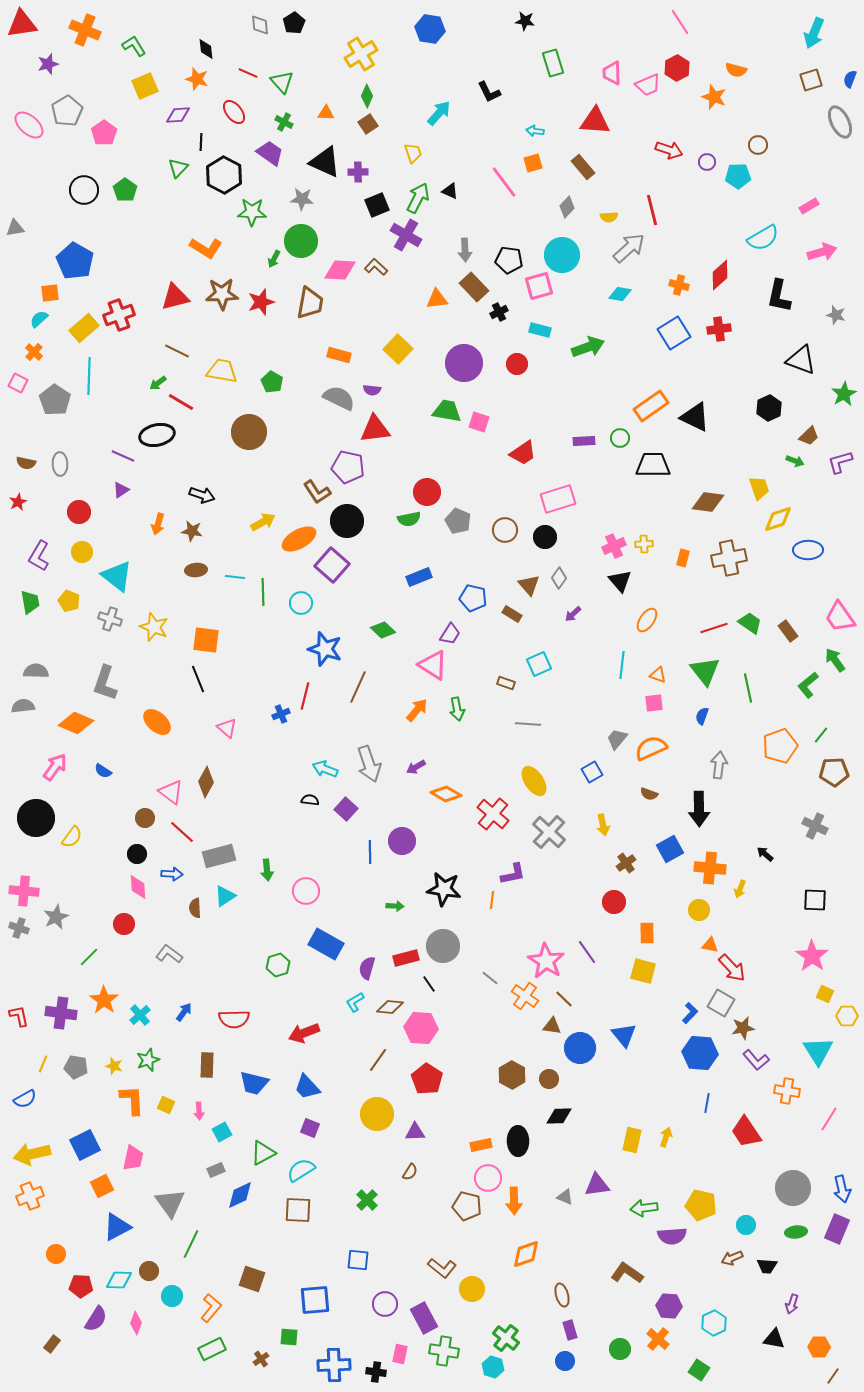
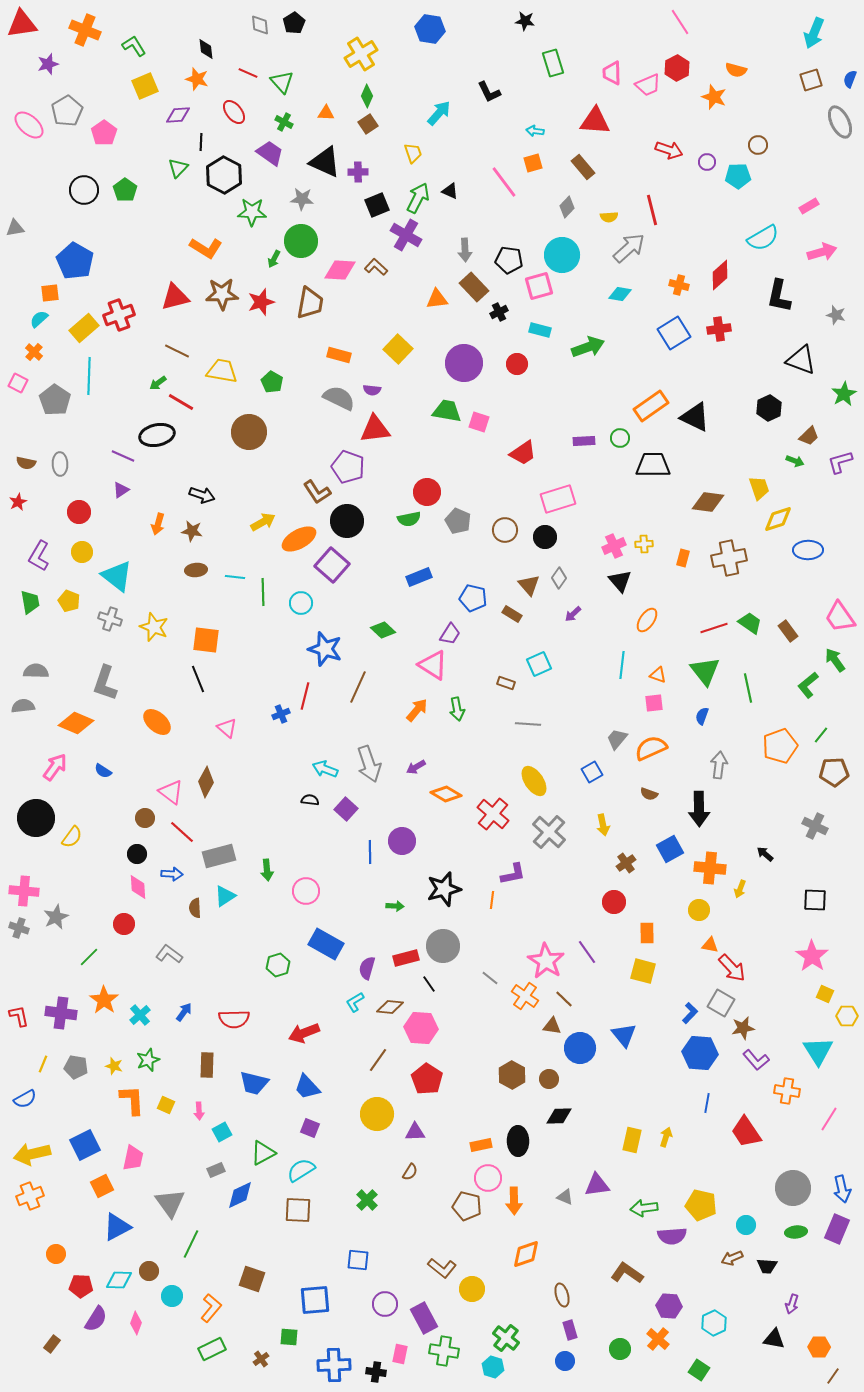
purple pentagon at (348, 467): rotated 8 degrees clockwise
black star at (444, 889): rotated 24 degrees counterclockwise
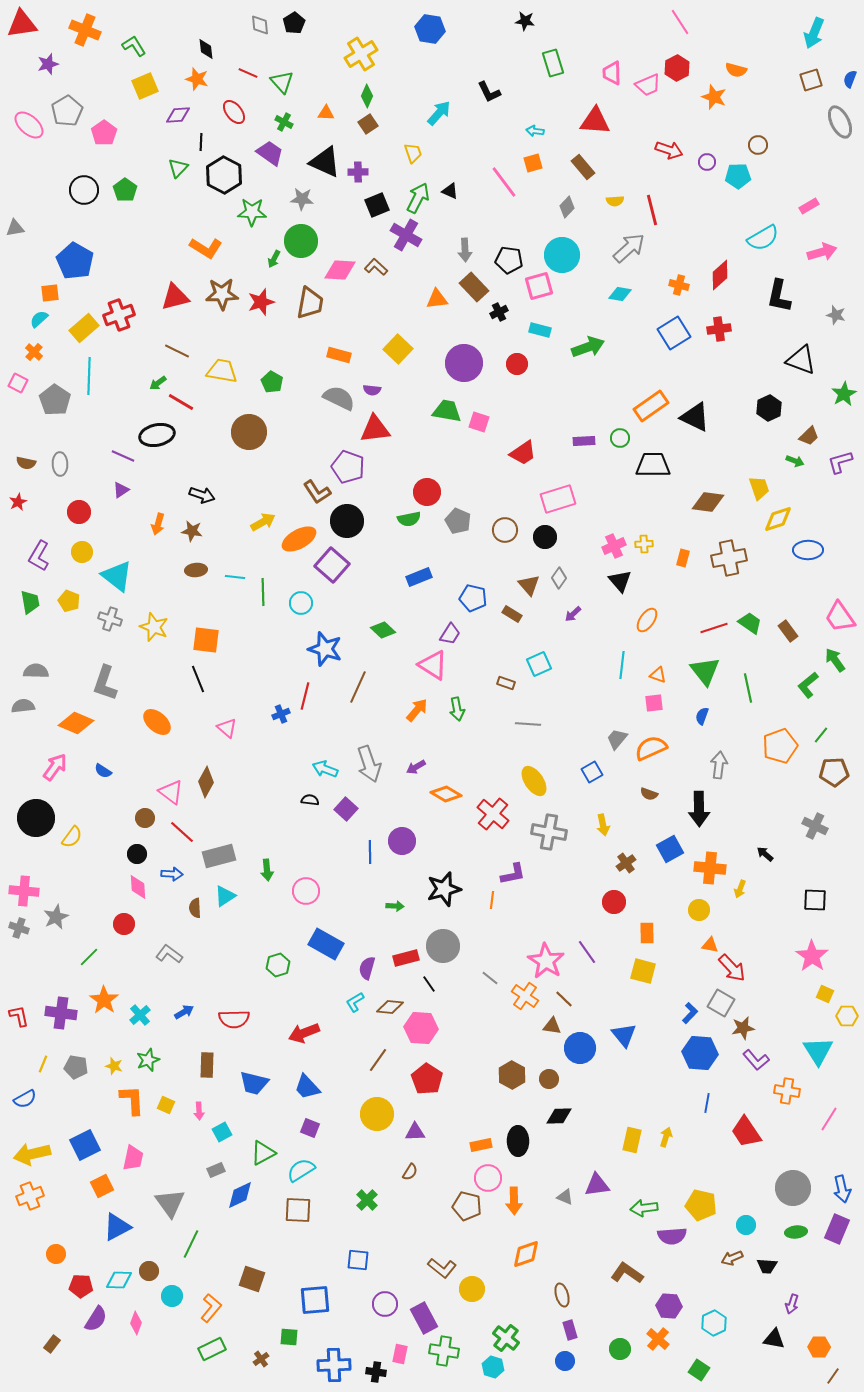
yellow semicircle at (609, 217): moved 6 px right, 16 px up
gray cross at (549, 832): rotated 32 degrees counterclockwise
blue arrow at (184, 1012): rotated 24 degrees clockwise
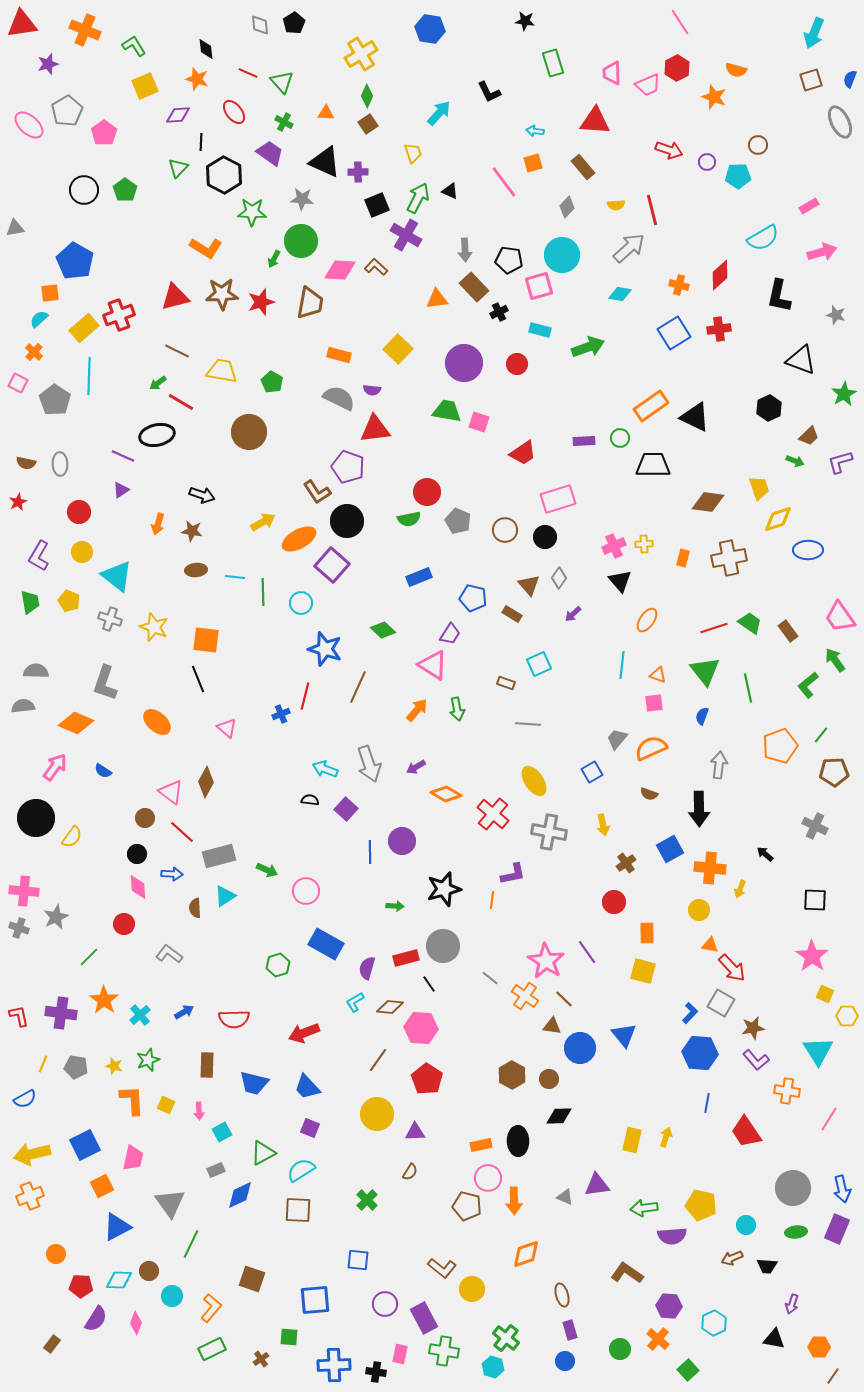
yellow semicircle at (615, 201): moved 1 px right, 4 px down
green arrow at (267, 870): rotated 60 degrees counterclockwise
brown star at (743, 1028): moved 10 px right
green square at (699, 1370): moved 11 px left; rotated 15 degrees clockwise
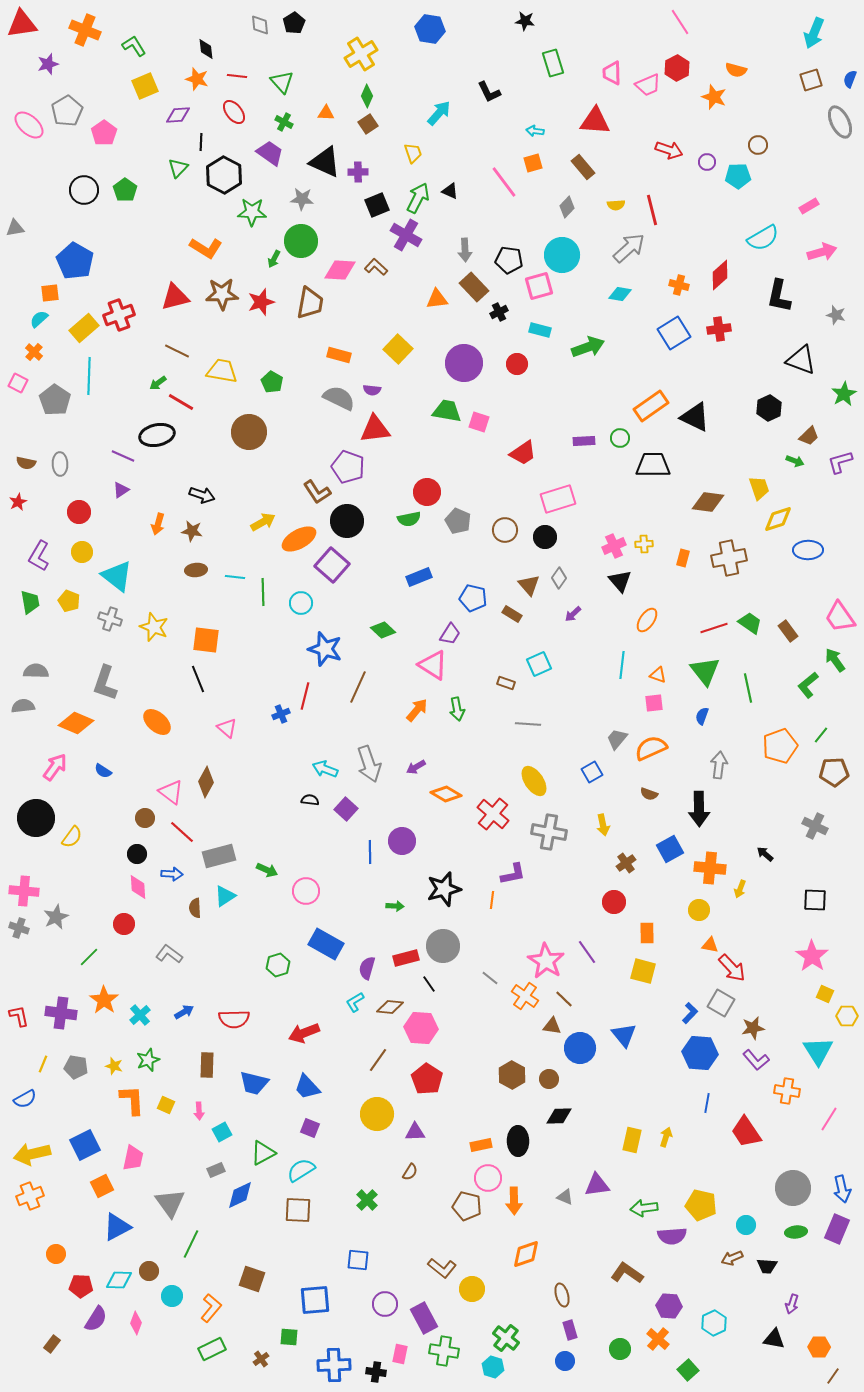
red line at (248, 73): moved 11 px left, 3 px down; rotated 18 degrees counterclockwise
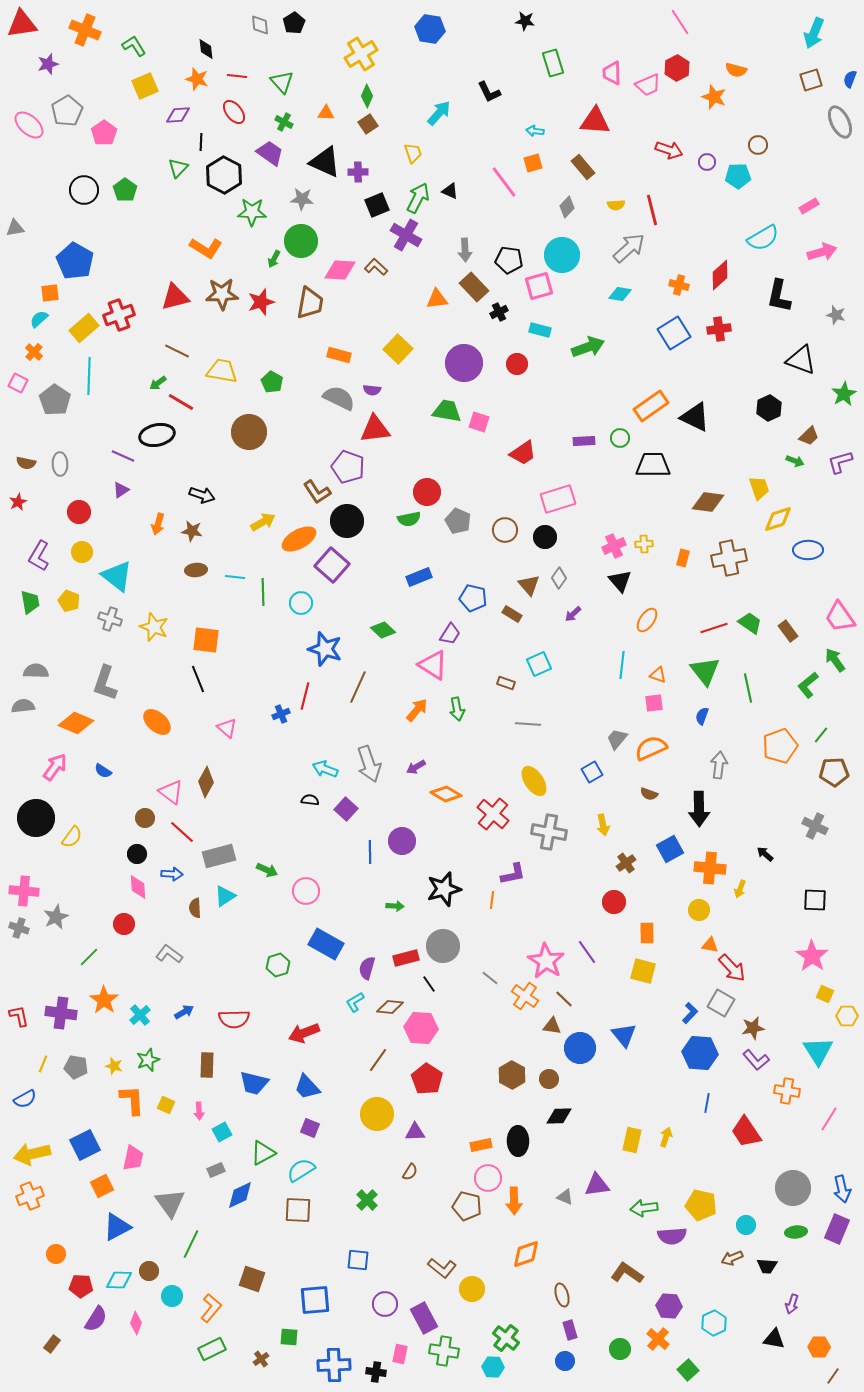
cyan hexagon at (493, 1367): rotated 15 degrees counterclockwise
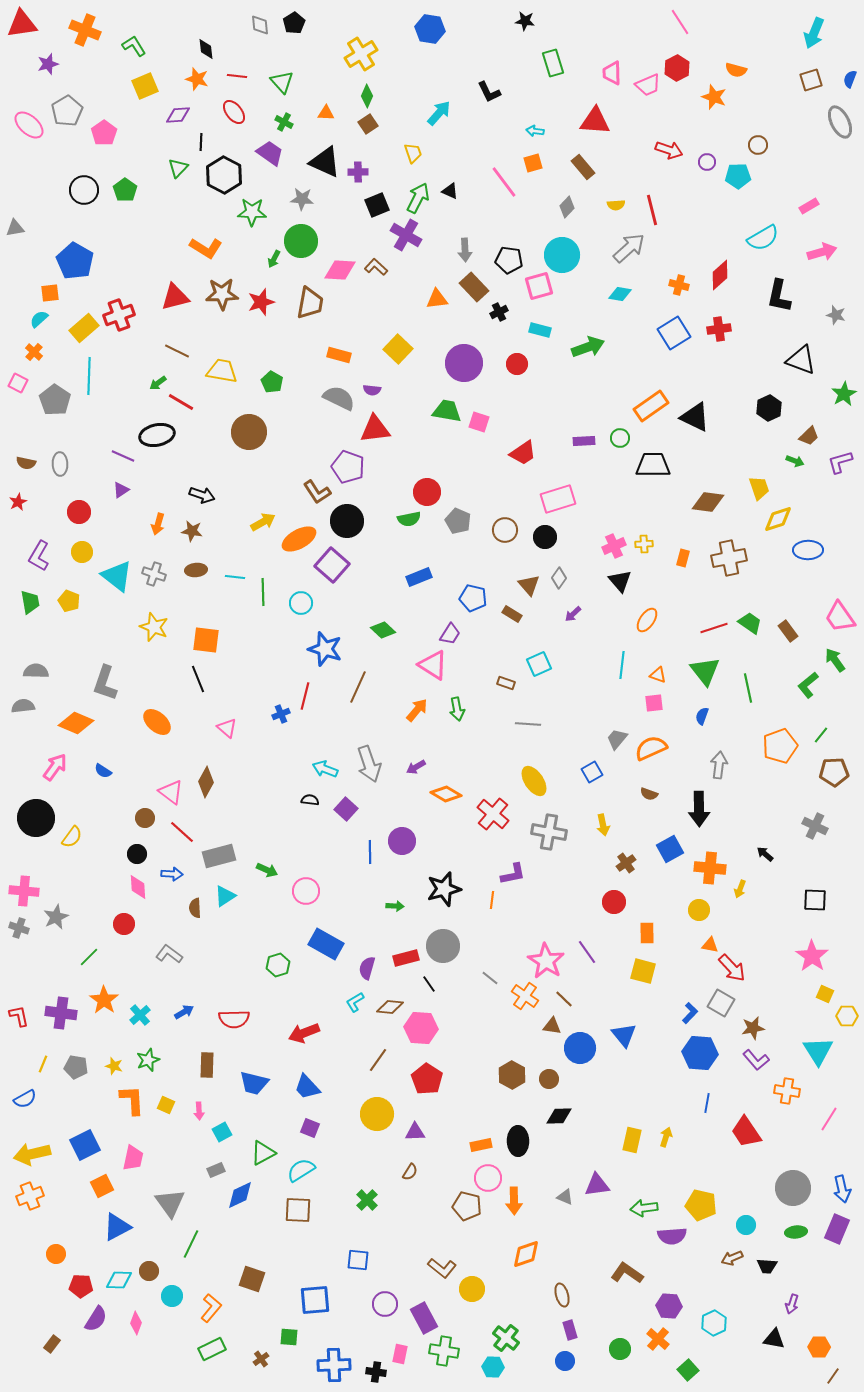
gray cross at (110, 619): moved 44 px right, 45 px up
